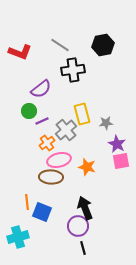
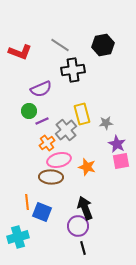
purple semicircle: rotated 15 degrees clockwise
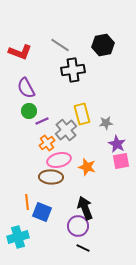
purple semicircle: moved 15 px left, 1 px up; rotated 85 degrees clockwise
black line: rotated 48 degrees counterclockwise
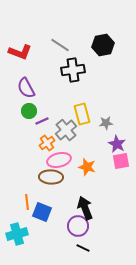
cyan cross: moved 1 px left, 3 px up
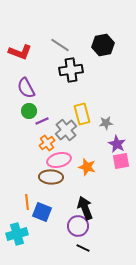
black cross: moved 2 px left
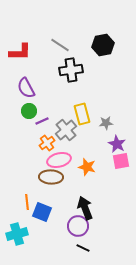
red L-shape: rotated 20 degrees counterclockwise
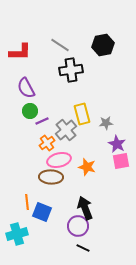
green circle: moved 1 px right
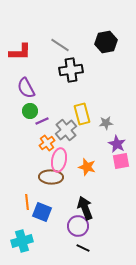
black hexagon: moved 3 px right, 3 px up
pink ellipse: rotated 65 degrees counterclockwise
cyan cross: moved 5 px right, 7 px down
